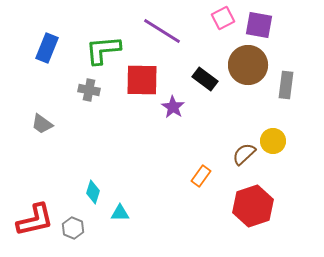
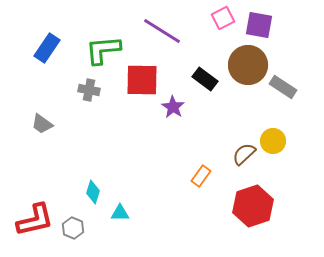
blue rectangle: rotated 12 degrees clockwise
gray rectangle: moved 3 px left, 2 px down; rotated 64 degrees counterclockwise
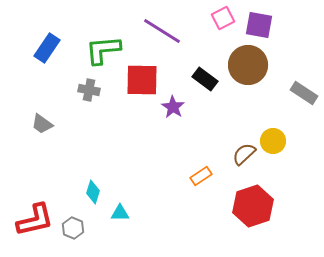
gray rectangle: moved 21 px right, 6 px down
orange rectangle: rotated 20 degrees clockwise
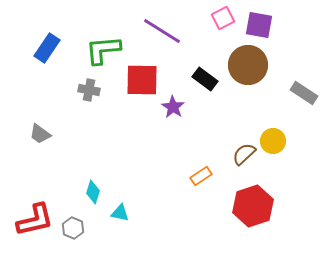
gray trapezoid: moved 2 px left, 10 px down
cyan triangle: rotated 12 degrees clockwise
